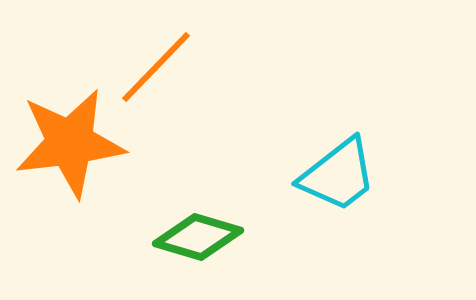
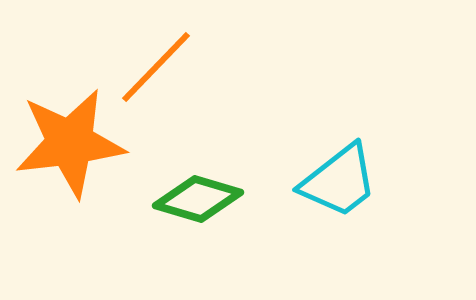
cyan trapezoid: moved 1 px right, 6 px down
green diamond: moved 38 px up
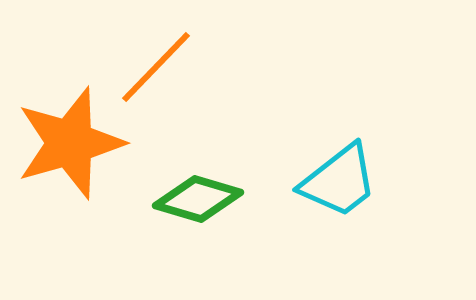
orange star: rotated 9 degrees counterclockwise
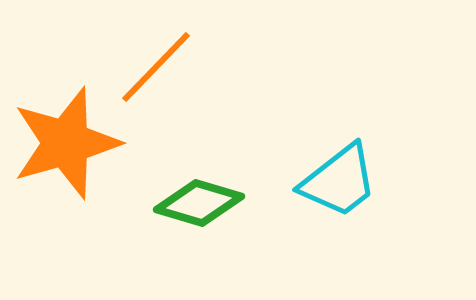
orange star: moved 4 px left
green diamond: moved 1 px right, 4 px down
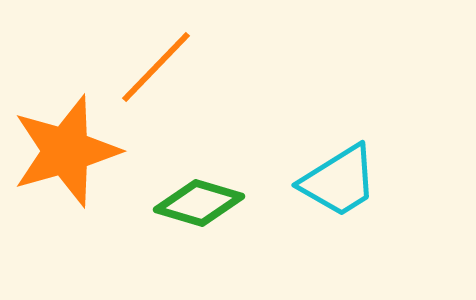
orange star: moved 8 px down
cyan trapezoid: rotated 6 degrees clockwise
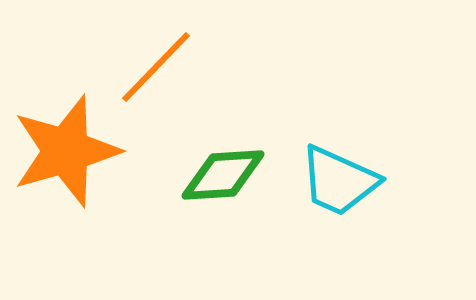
cyan trapezoid: rotated 56 degrees clockwise
green diamond: moved 24 px right, 28 px up; rotated 20 degrees counterclockwise
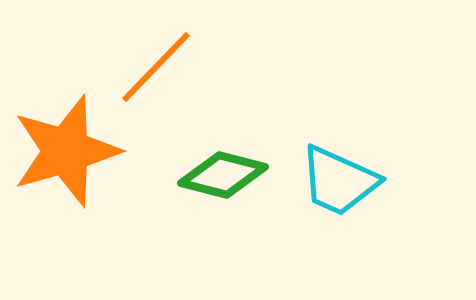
green diamond: rotated 18 degrees clockwise
